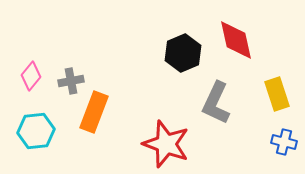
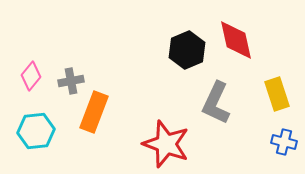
black hexagon: moved 4 px right, 3 px up
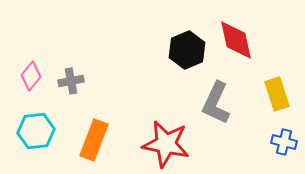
orange rectangle: moved 28 px down
red star: rotated 9 degrees counterclockwise
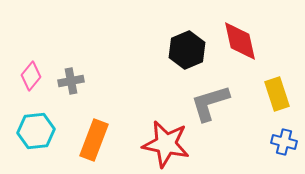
red diamond: moved 4 px right, 1 px down
gray L-shape: moved 6 px left; rotated 48 degrees clockwise
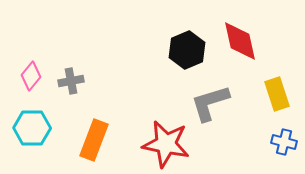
cyan hexagon: moved 4 px left, 3 px up; rotated 6 degrees clockwise
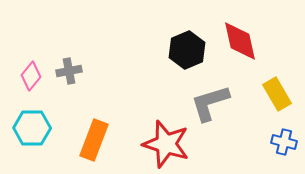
gray cross: moved 2 px left, 10 px up
yellow rectangle: rotated 12 degrees counterclockwise
red star: rotated 6 degrees clockwise
